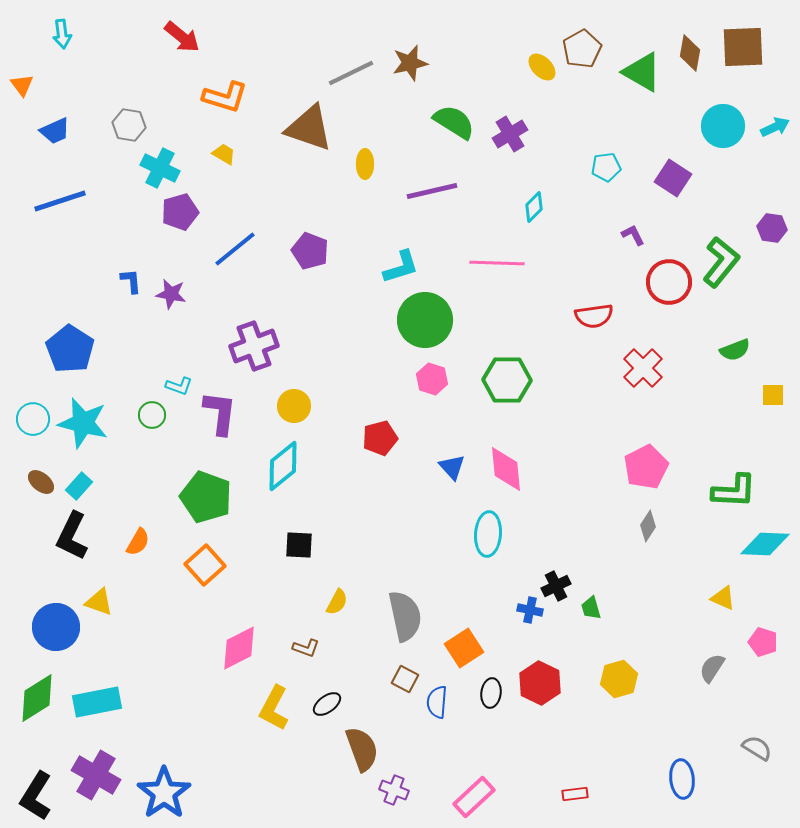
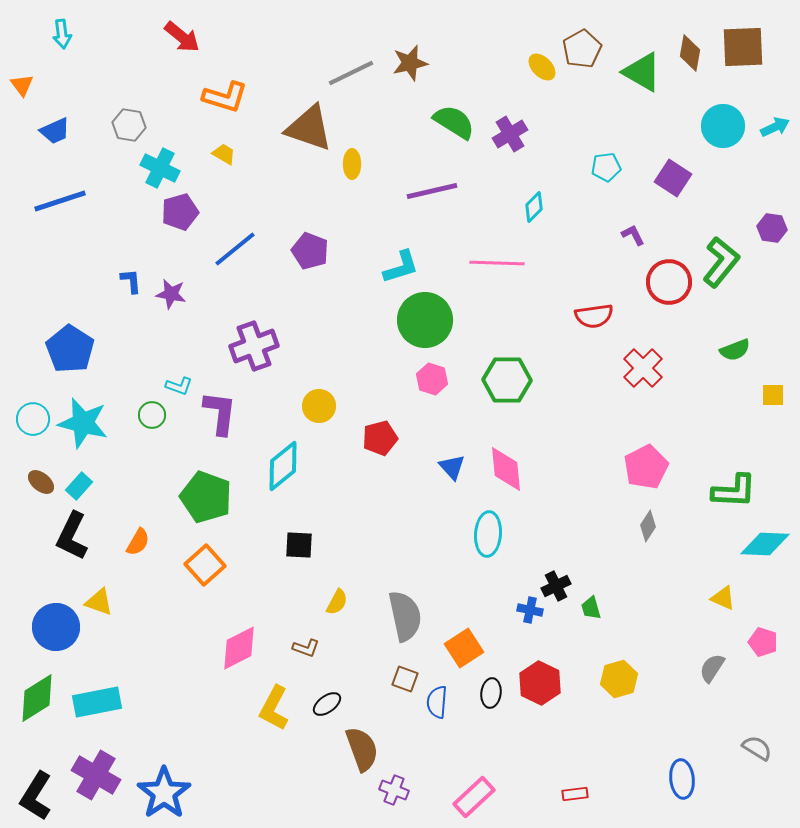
yellow ellipse at (365, 164): moved 13 px left
yellow circle at (294, 406): moved 25 px right
brown square at (405, 679): rotated 8 degrees counterclockwise
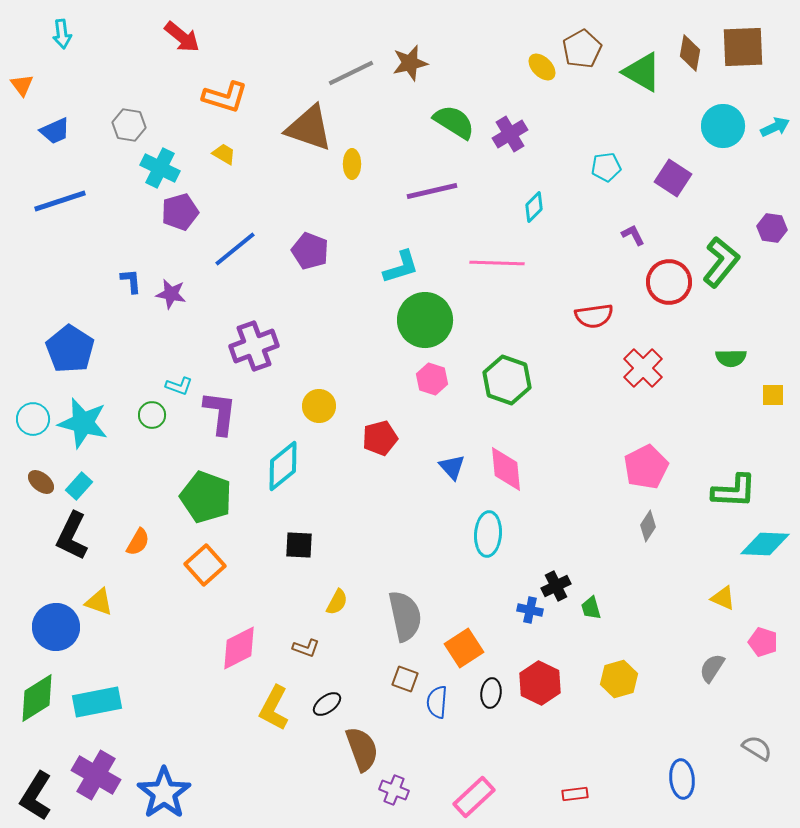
green semicircle at (735, 350): moved 4 px left, 8 px down; rotated 20 degrees clockwise
green hexagon at (507, 380): rotated 18 degrees clockwise
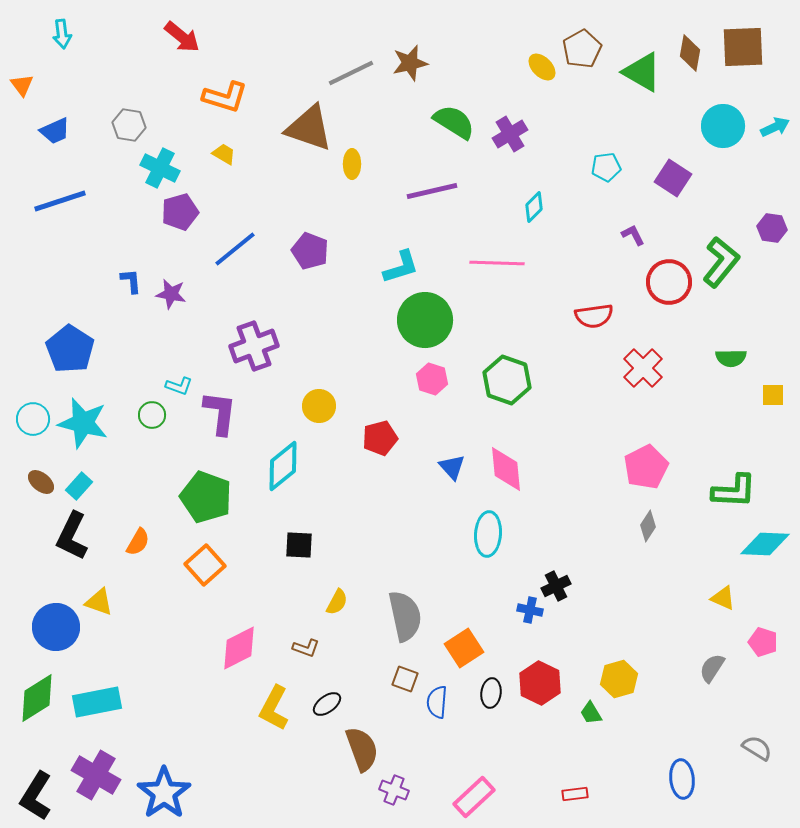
green trapezoid at (591, 608): moved 105 px down; rotated 15 degrees counterclockwise
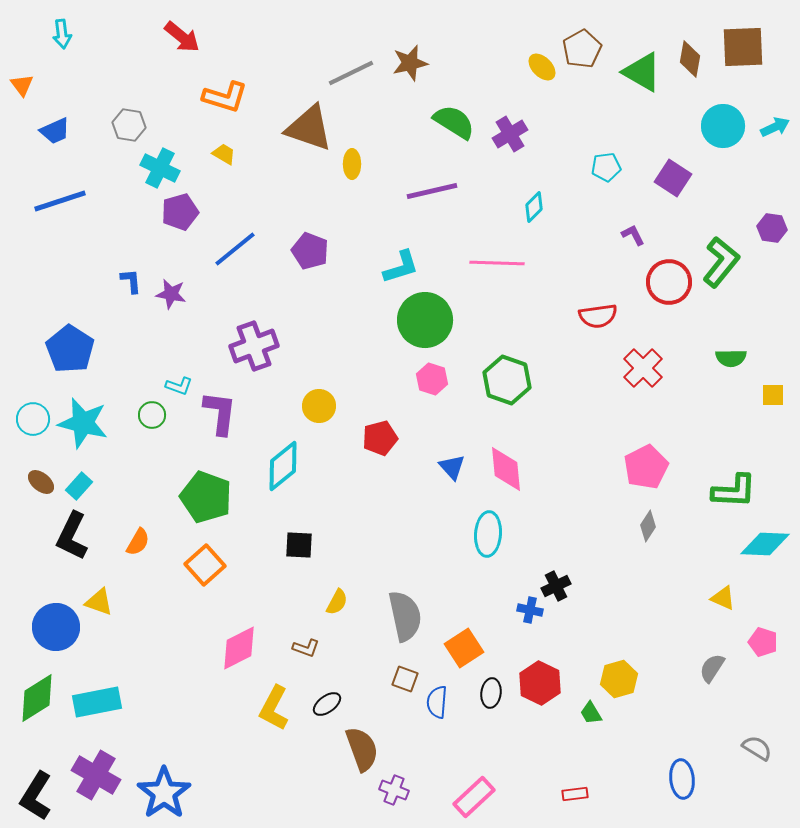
brown diamond at (690, 53): moved 6 px down
red semicircle at (594, 316): moved 4 px right
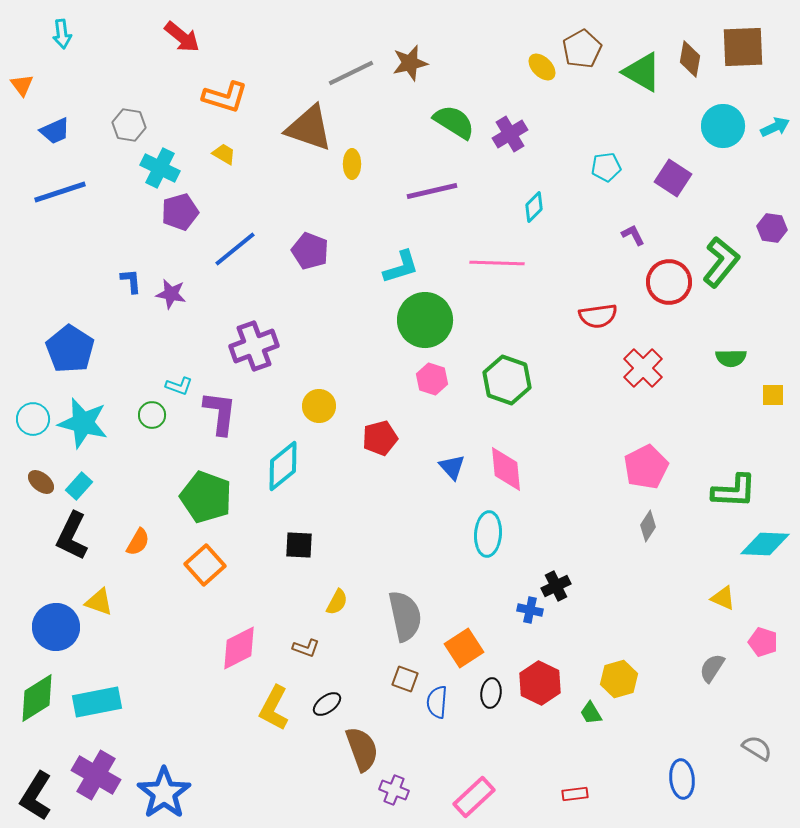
blue line at (60, 201): moved 9 px up
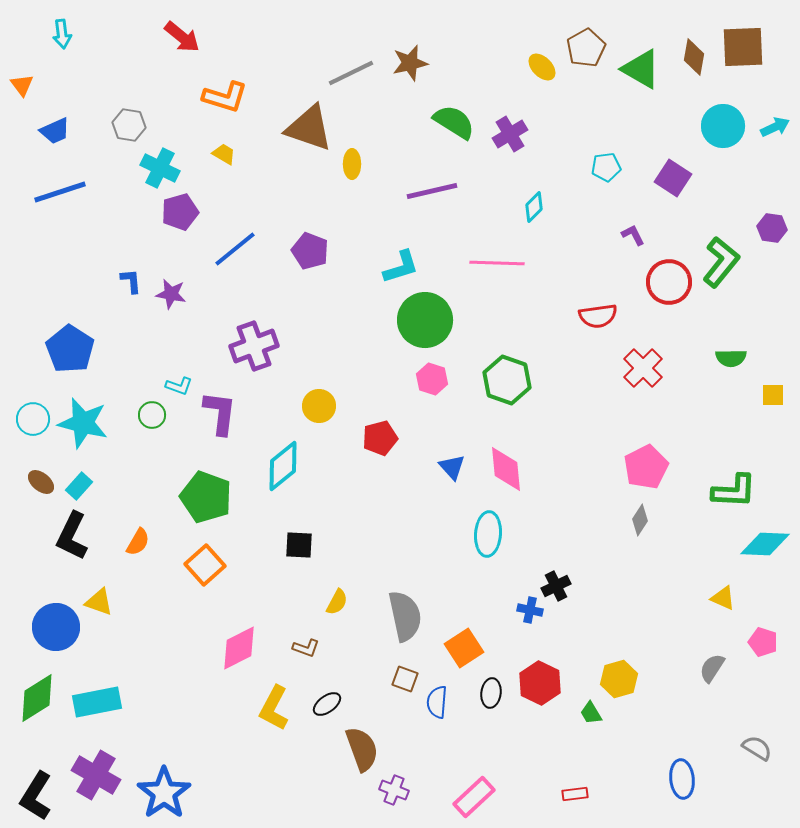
brown pentagon at (582, 49): moved 4 px right, 1 px up
brown diamond at (690, 59): moved 4 px right, 2 px up
green triangle at (642, 72): moved 1 px left, 3 px up
gray diamond at (648, 526): moved 8 px left, 6 px up
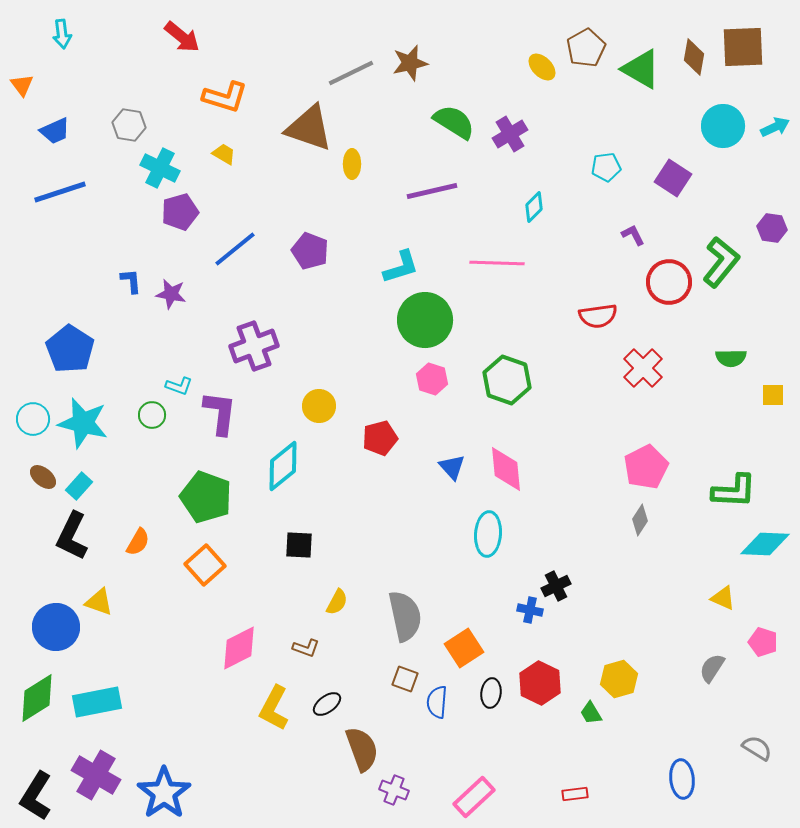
brown ellipse at (41, 482): moved 2 px right, 5 px up
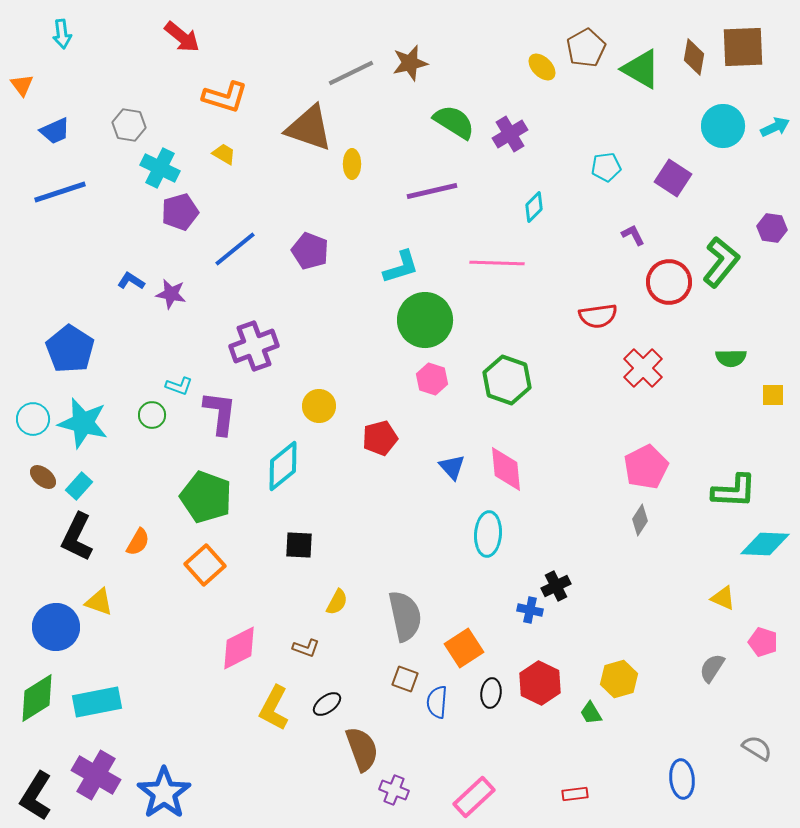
blue L-shape at (131, 281): rotated 52 degrees counterclockwise
black L-shape at (72, 536): moved 5 px right, 1 px down
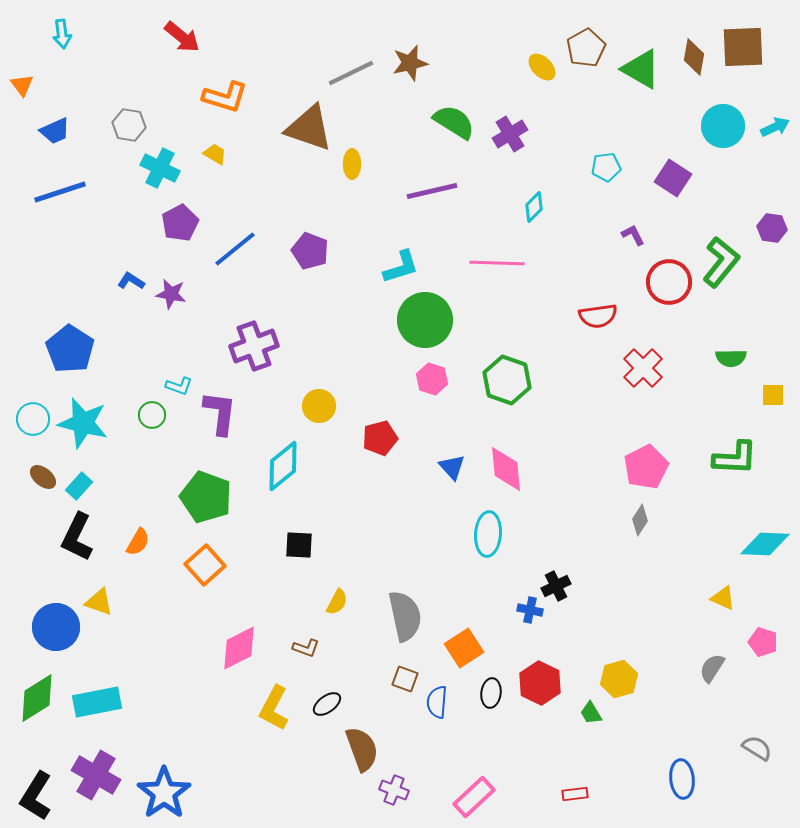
yellow trapezoid at (224, 154): moved 9 px left
purple pentagon at (180, 212): moved 11 px down; rotated 12 degrees counterclockwise
green L-shape at (734, 491): moved 1 px right, 33 px up
